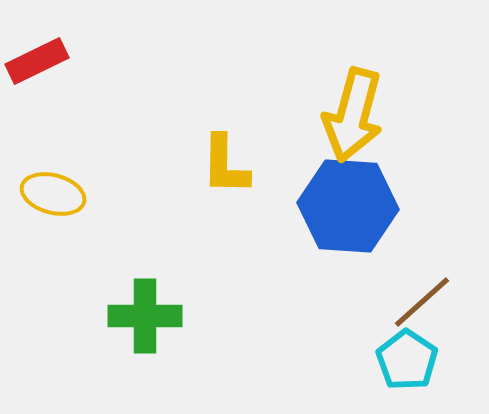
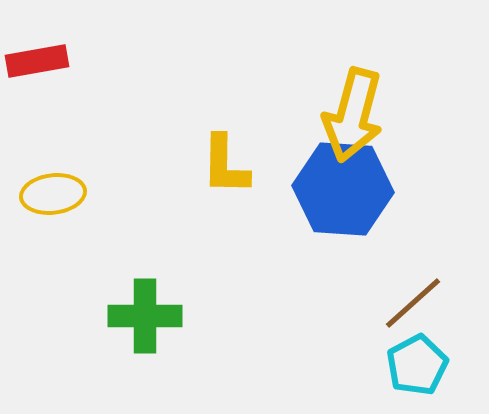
red rectangle: rotated 16 degrees clockwise
yellow ellipse: rotated 22 degrees counterclockwise
blue hexagon: moved 5 px left, 17 px up
brown line: moved 9 px left, 1 px down
cyan pentagon: moved 10 px right, 5 px down; rotated 10 degrees clockwise
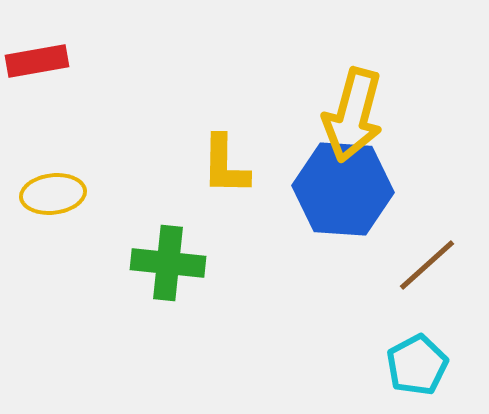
brown line: moved 14 px right, 38 px up
green cross: moved 23 px right, 53 px up; rotated 6 degrees clockwise
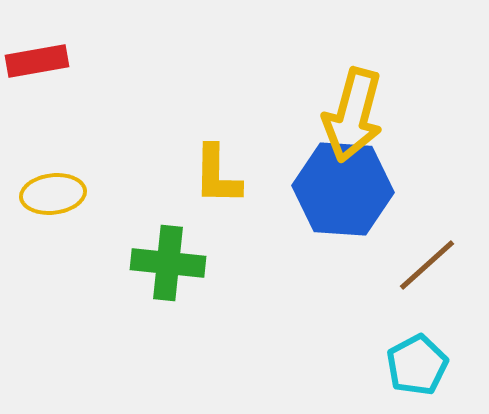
yellow L-shape: moved 8 px left, 10 px down
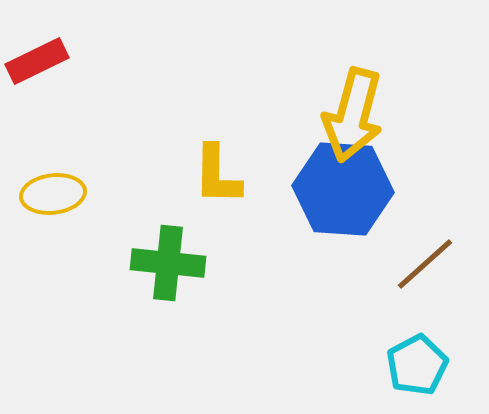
red rectangle: rotated 16 degrees counterclockwise
brown line: moved 2 px left, 1 px up
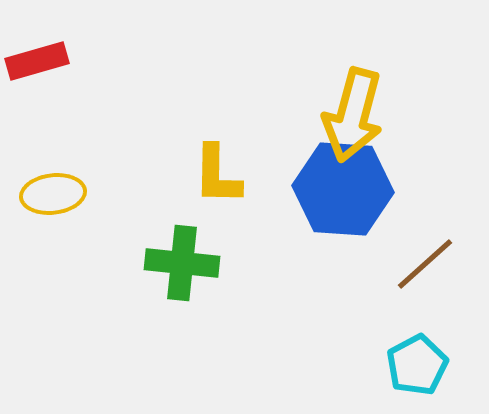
red rectangle: rotated 10 degrees clockwise
green cross: moved 14 px right
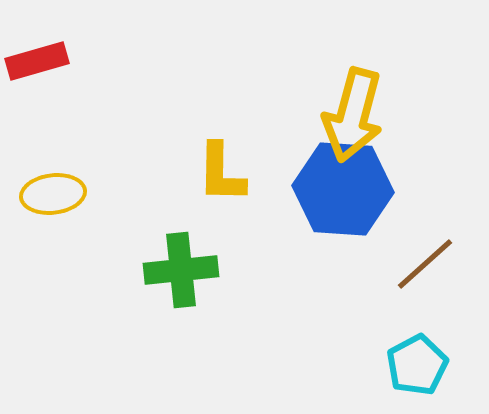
yellow L-shape: moved 4 px right, 2 px up
green cross: moved 1 px left, 7 px down; rotated 12 degrees counterclockwise
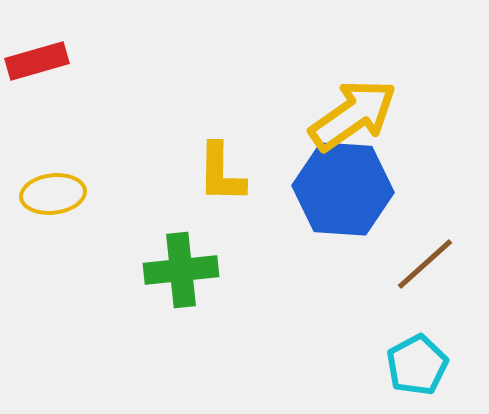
yellow arrow: rotated 140 degrees counterclockwise
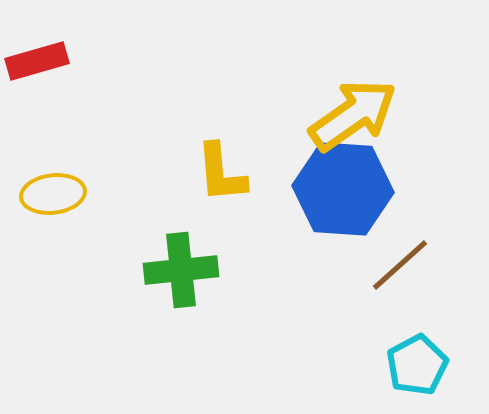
yellow L-shape: rotated 6 degrees counterclockwise
brown line: moved 25 px left, 1 px down
